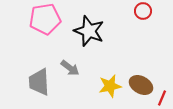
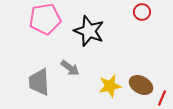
red circle: moved 1 px left, 1 px down
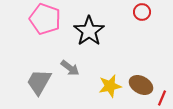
pink pentagon: rotated 28 degrees clockwise
black star: rotated 16 degrees clockwise
gray trapezoid: rotated 32 degrees clockwise
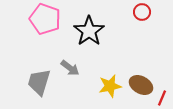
gray trapezoid: rotated 12 degrees counterclockwise
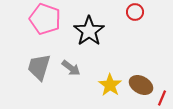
red circle: moved 7 px left
gray arrow: moved 1 px right
gray trapezoid: moved 15 px up
yellow star: moved 1 px up; rotated 25 degrees counterclockwise
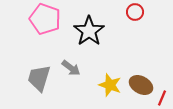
gray trapezoid: moved 11 px down
yellow star: rotated 15 degrees counterclockwise
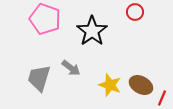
black star: moved 3 px right
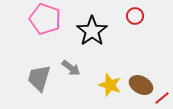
red circle: moved 4 px down
red line: rotated 28 degrees clockwise
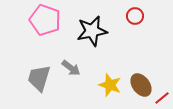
pink pentagon: moved 1 px down
black star: rotated 24 degrees clockwise
brown ellipse: rotated 25 degrees clockwise
